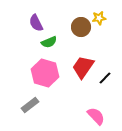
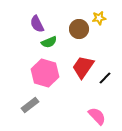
purple semicircle: moved 1 px right, 1 px down
brown circle: moved 2 px left, 2 px down
pink semicircle: moved 1 px right
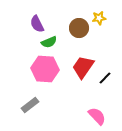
brown circle: moved 1 px up
pink hexagon: moved 4 px up; rotated 12 degrees counterclockwise
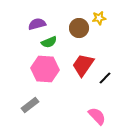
purple semicircle: rotated 102 degrees clockwise
red trapezoid: moved 2 px up
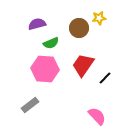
green semicircle: moved 2 px right, 1 px down
